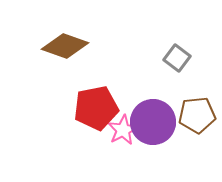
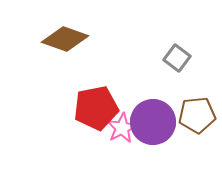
brown diamond: moved 7 px up
pink star: moved 1 px left, 2 px up
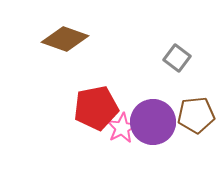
brown pentagon: moved 1 px left
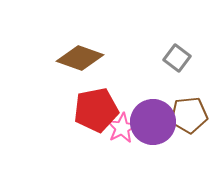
brown diamond: moved 15 px right, 19 px down
red pentagon: moved 2 px down
brown pentagon: moved 7 px left
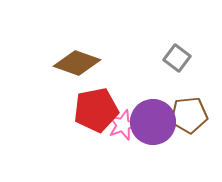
brown diamond: moved 3 px left, 5 px down
pink star: moved 1 px right, 3 px up; rotated 8 degrees clockwise
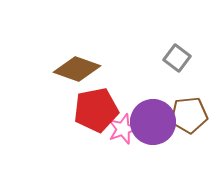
brown diamond: moved 6 px down
pink star: moved 4 px down
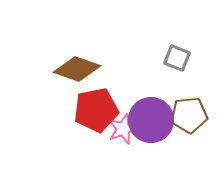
gray square: rotated 16 degrees counterclockwise
purple circle: moved 2 px left, 2 px up
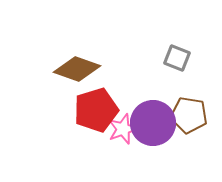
red pentagon: rotated 6 degrees counterclockwise
brown pentagon: rotated 15 degrees clockwise
purple circle: moved 2 px right, 3 px down
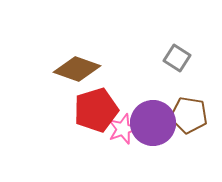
gray square: rotated 12 degrees clockwise
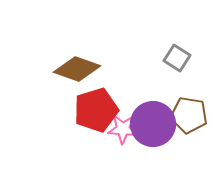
purple circle: moved 1 px down
pink star: rotated 24 degrees clockwise
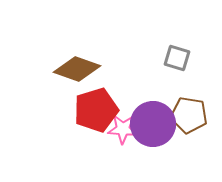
gray square: rotated 16 degrees counterclockwise
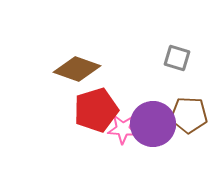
brown pentagon: rotated 6 degrees counterclockwise
